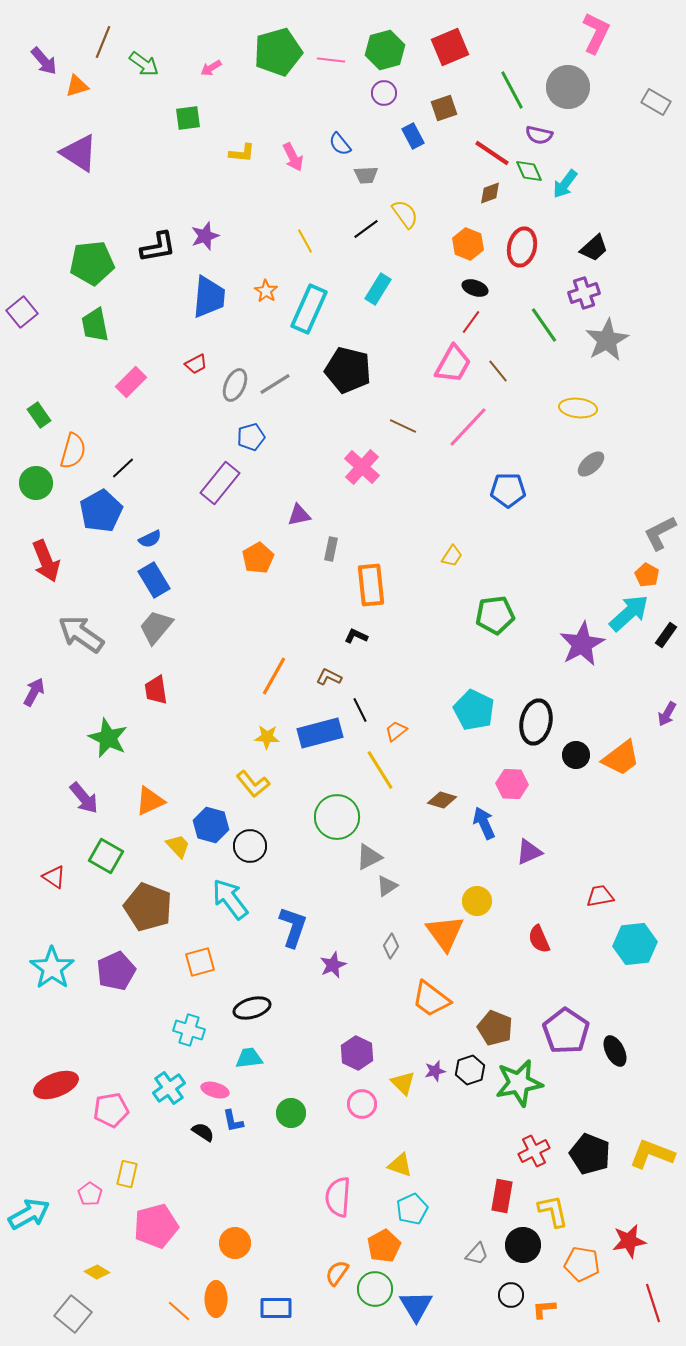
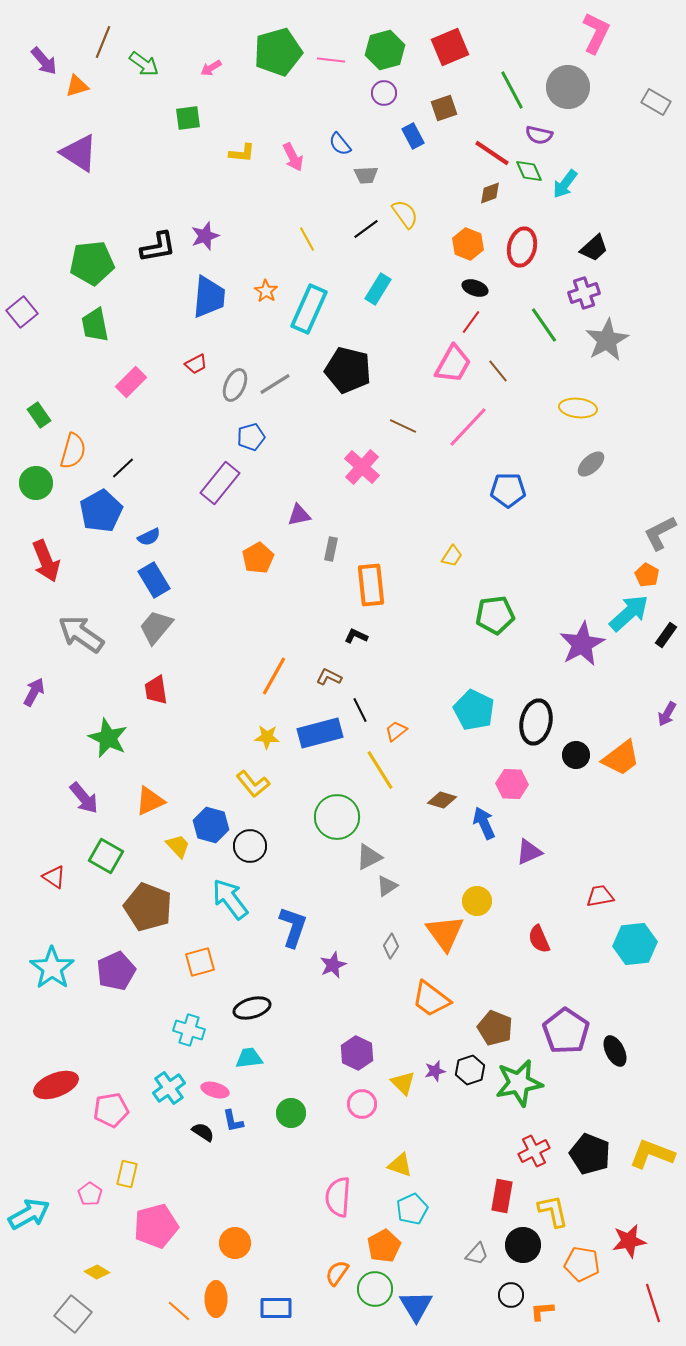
yellow line at (305, 241): moved 2 px right, 2 px up
blue semicircle at (150, 539): moved 1 px left, 2 px up
orange L-shape at (544, 1309): moved 2 px left, 2 px down
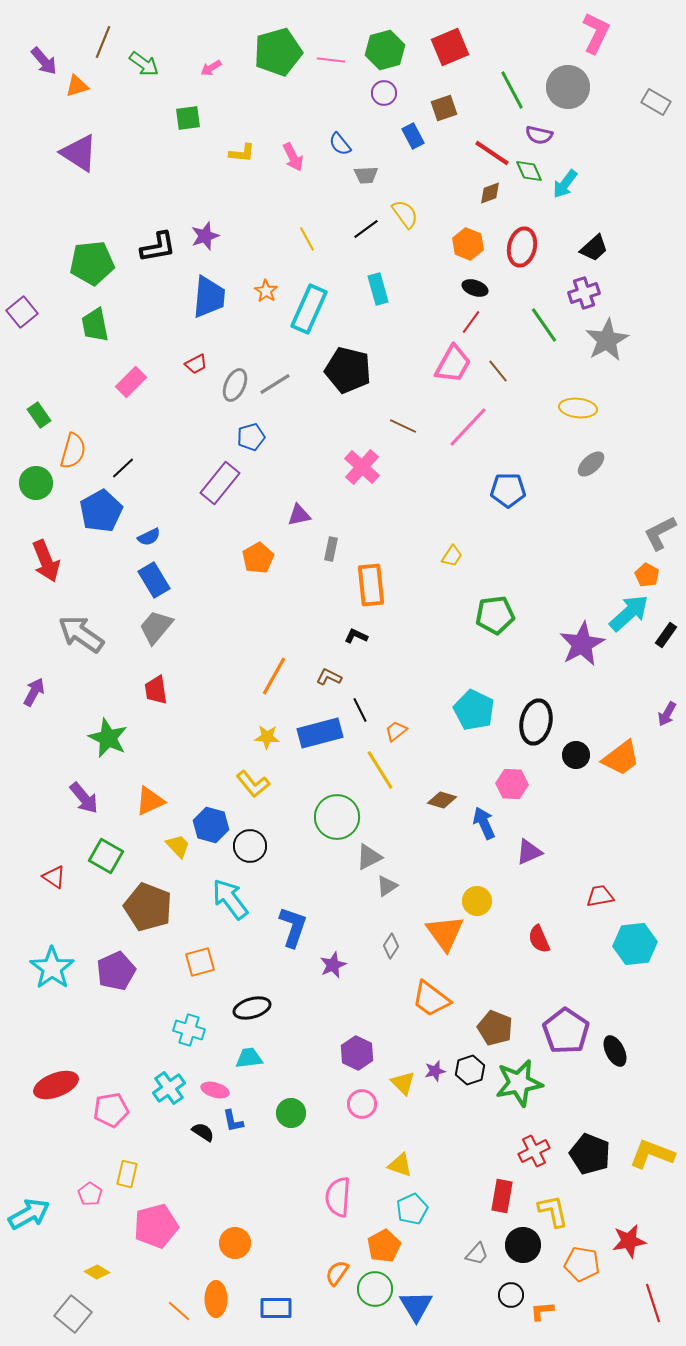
cyan rectangle at (378, 289): rotated 48 degrees counterclockwise
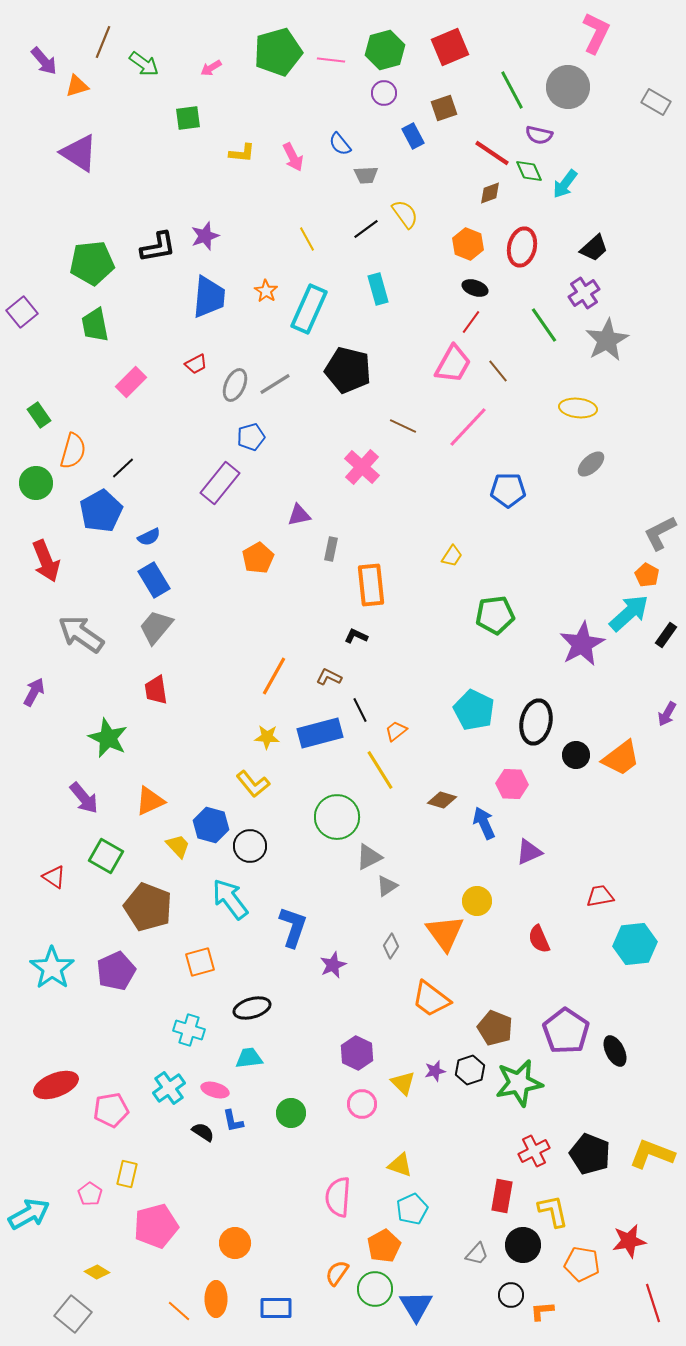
purple cross at (584, 293): rotated 16 degrees counterclockwise
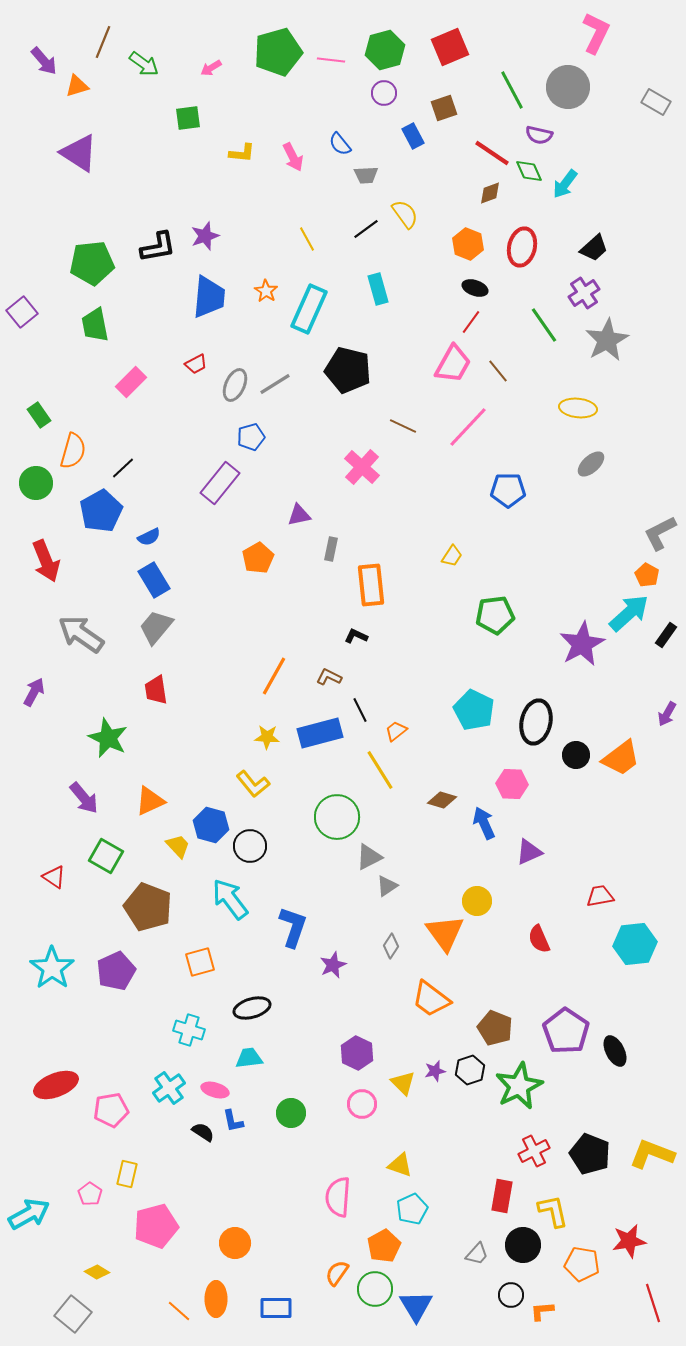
green star at (519, 1083): moved 3 px down; rotated 15 degrees counterclockwise
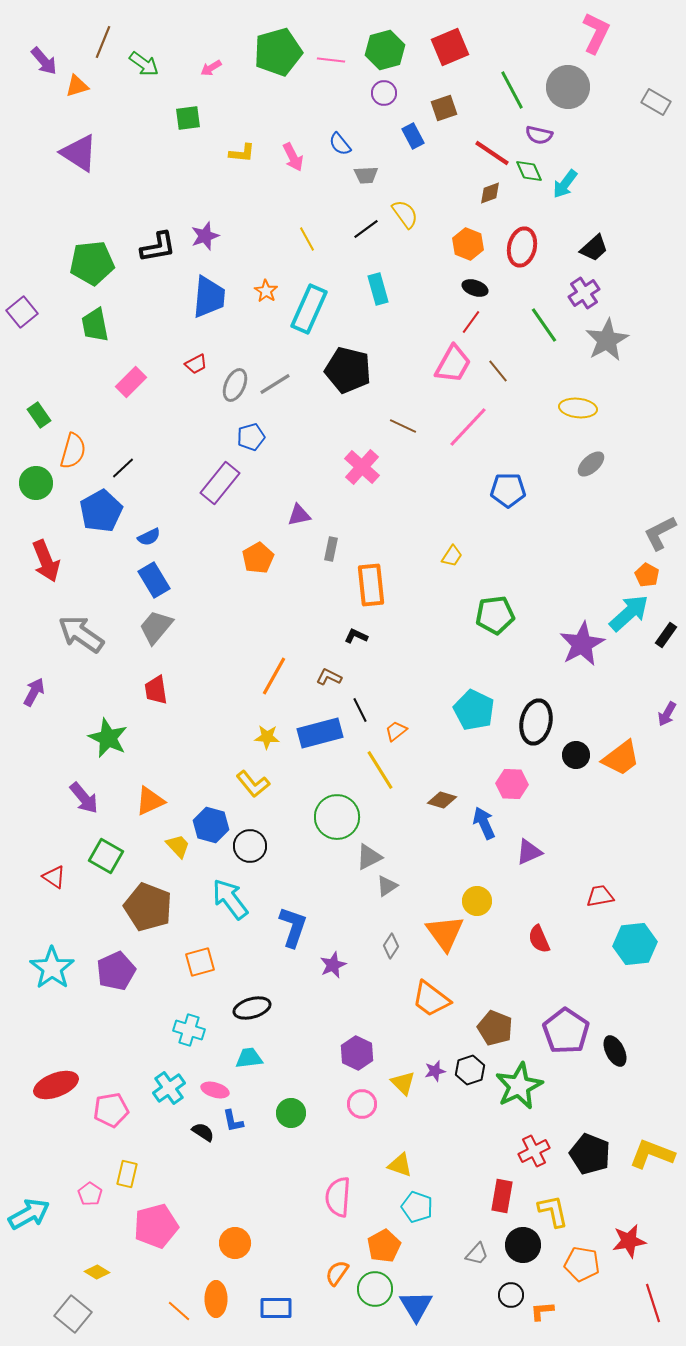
cyan pentagon at (412, 1209): moved 5 px right, 2 px up; rotated 28 degrees counterclockwise
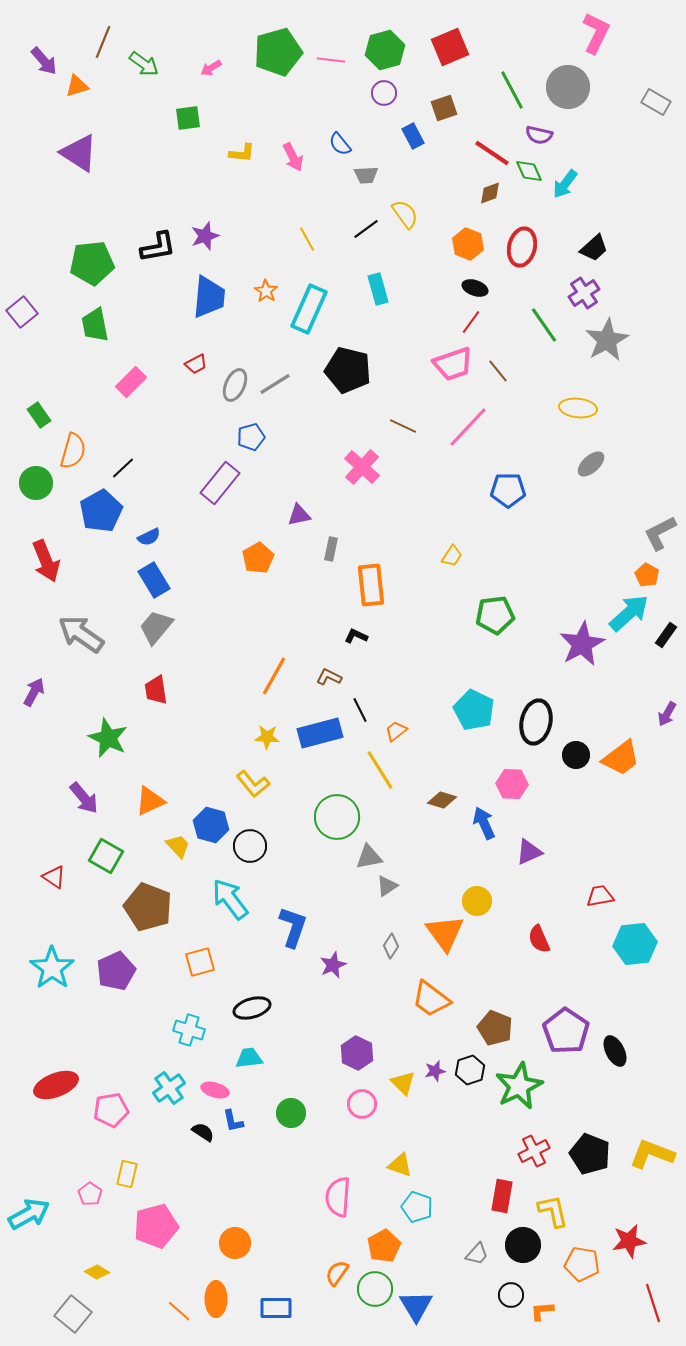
pink trapezoid at (453, 364): rotated 42 degrees clockwise
gray triangle at (369, 857): rotated 16 degrees clockwise
